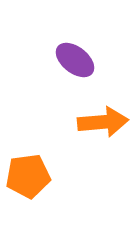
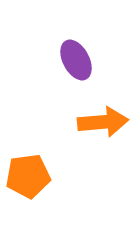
purple ellipse: moved 1 px right; rotated 24 degrees clockwise
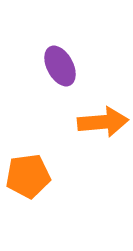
purple ellipse: moved 16 px left, 6 px down
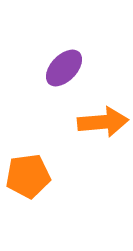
purple ellipse: moved 4 px right, 2 px down; rotated 72 degrees clockwise
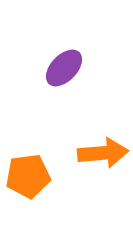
orange arrow: moved 31 px down
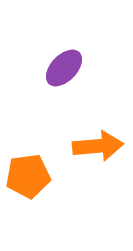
orange arrow: moved 5 px left, 7 px up
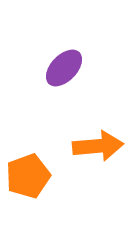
orange pentagon: rotated 12 degrees counterclockwise
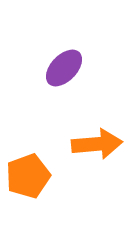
orange arrow: moved 1 px left, 2 px up
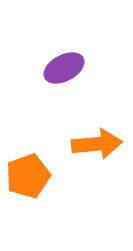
purple ellipse: rotated 18 degrees clockwise
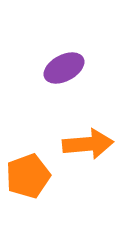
orange arrow: moved 9 px left
